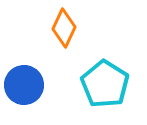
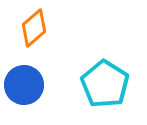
orange diamond: moved 30 px left; rotated 24 degrees clockwise
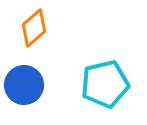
cyan pentagon: rotated 27 degrees clockwise
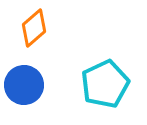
cyan pentagon: rotated 12 degrees counterclockwise
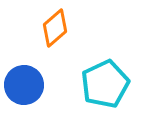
orange diamond: moved 21 px right
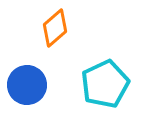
blue circle: moved 3 px right
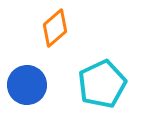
cyan pentagon: moved 3 px left
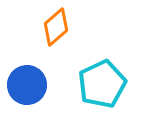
orange diamond: moved 1 px right, 1 px up
